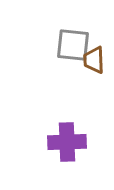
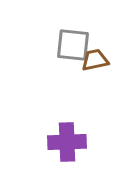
brown trapezoid: moved 1 px right; rotated 80 degrees clockwise
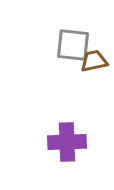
brown trapezoid: moved 1 px left, 1 px down
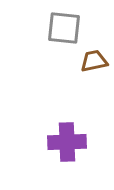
gray square: moved 9 px left, 17 px up
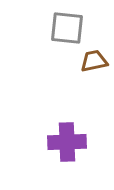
gray square: moved 3 px right
